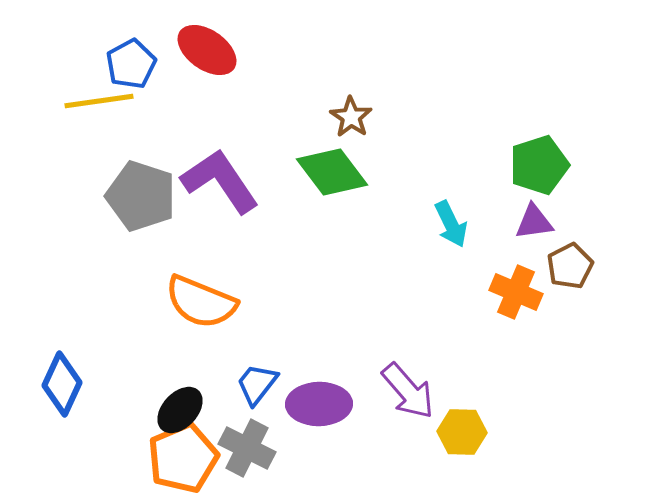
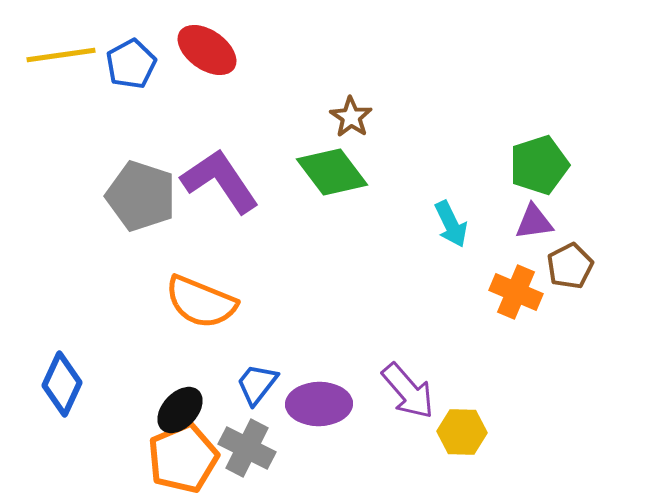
yellow line: moved 38 px left, 46 px up
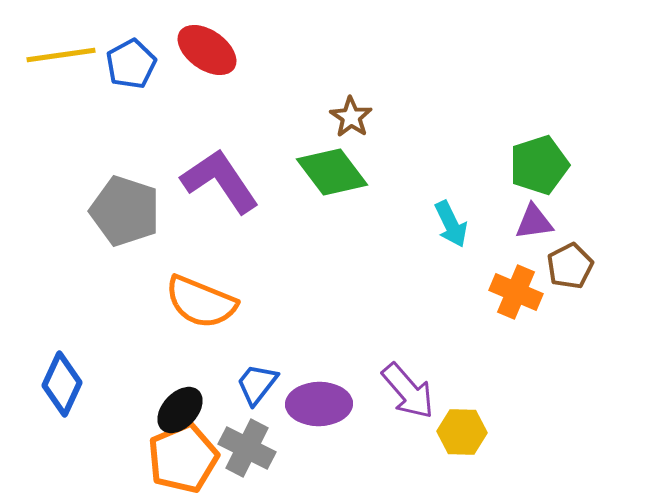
gray pentagon: moved 16 px left, 15 px down
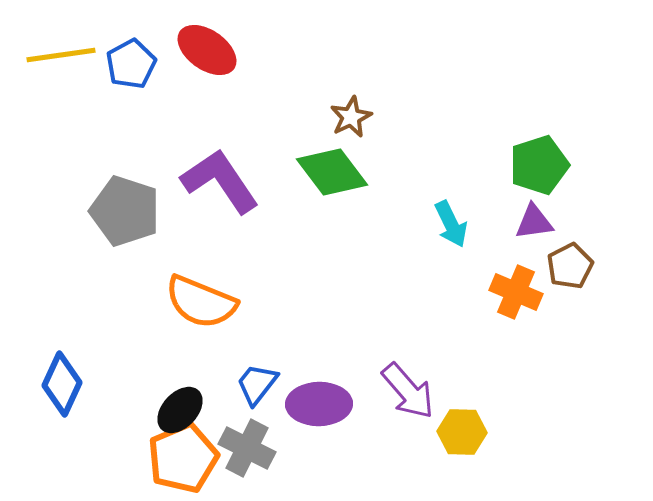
brown star: rotated 12 degrees clockwise
